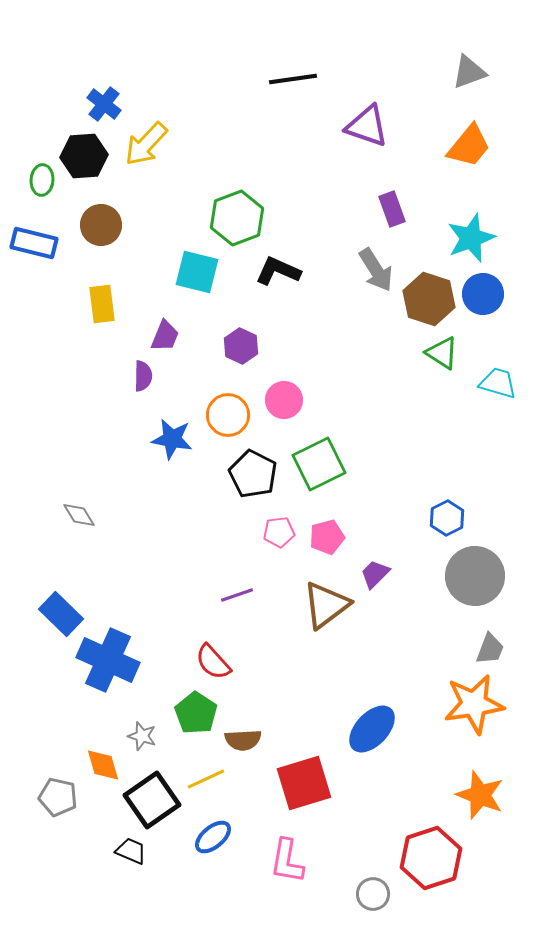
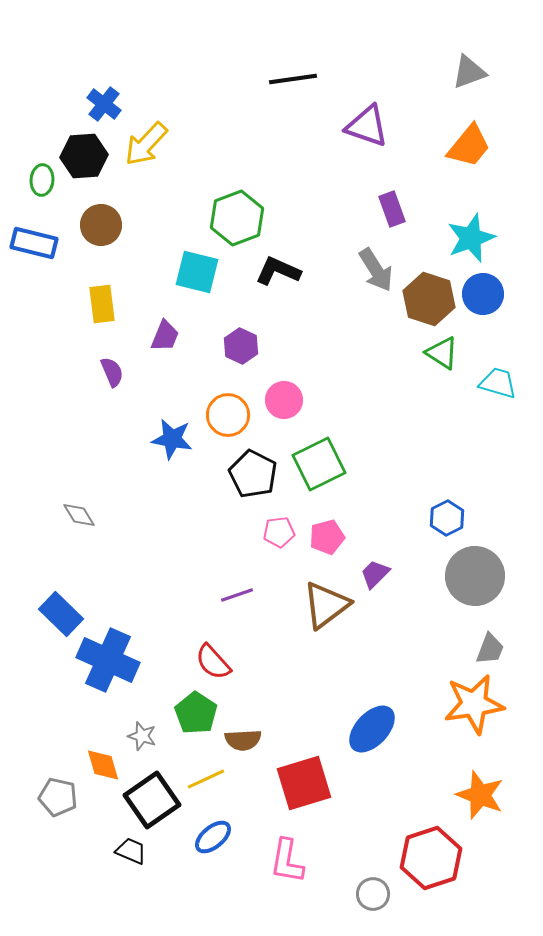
purple semicircle at (143, 376): moved 31 px left, 4 px up; rotated 24 degrees counterclockwise
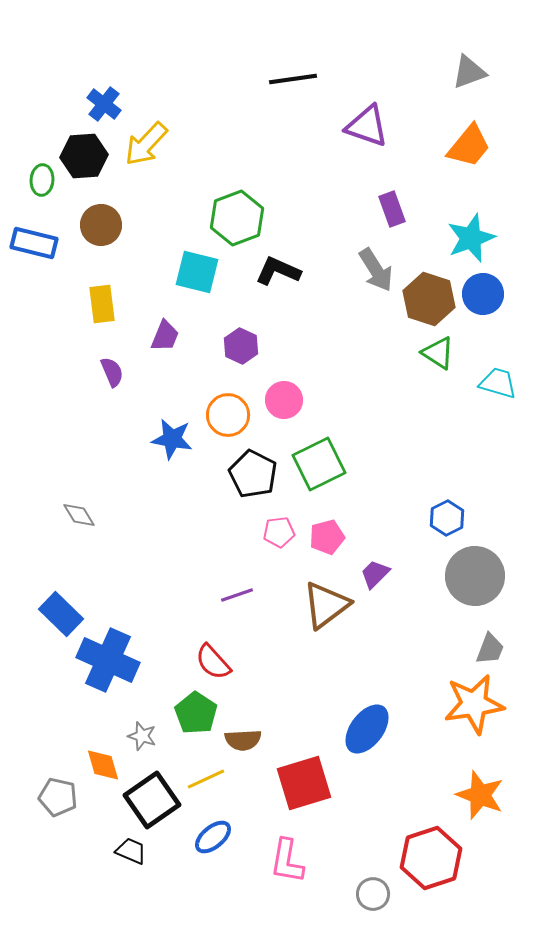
green triangle at (442, 353): moved 4 px left
blue ellipse at (372, 729): moved 5 px left; rotated 6 degrees counterclockwise
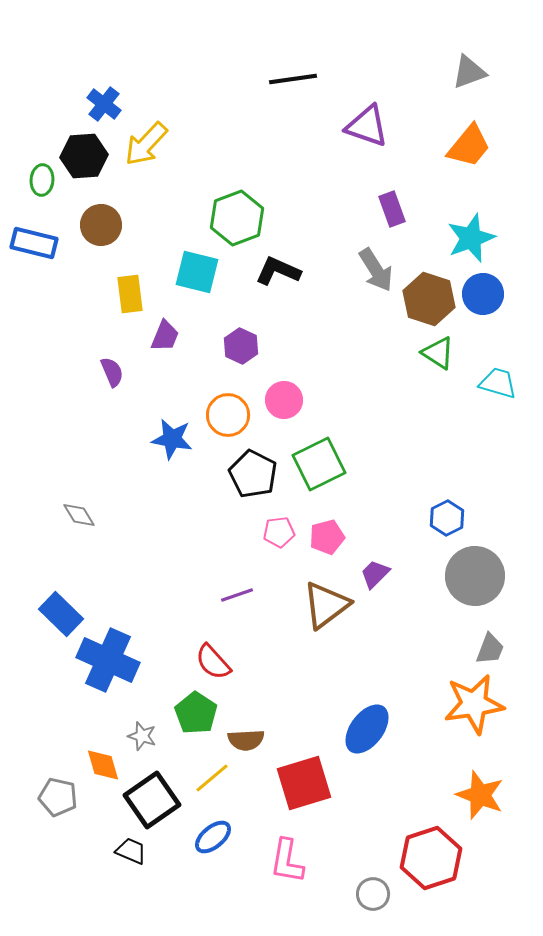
yellow rectangle at (102, 304): moved 28 px right, 10 px up
brown semicircle at (243, 740): moved 3 px right
yellow line at (206, 779): moved 6 px right, 1 px up; rotated 15 degrees counterclockwise
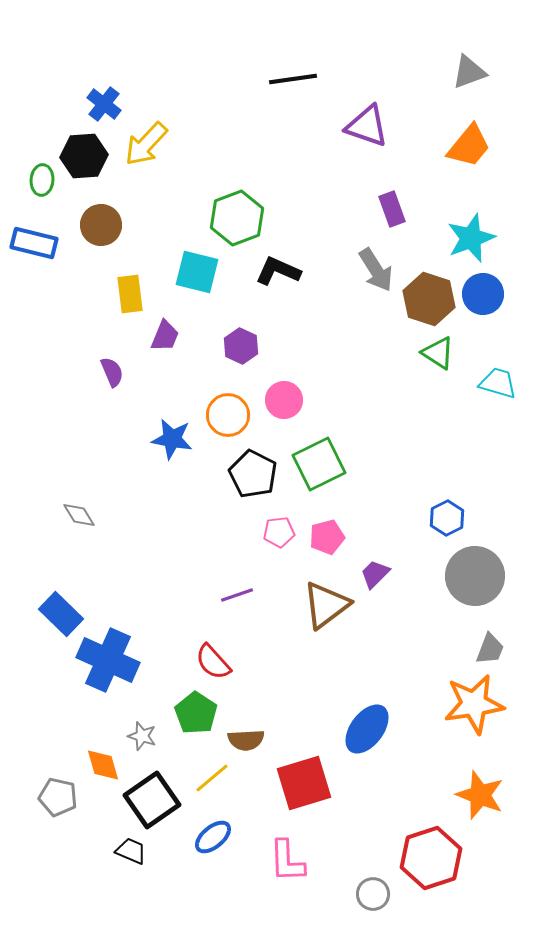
pink L-shape at (287, 861): rotated 12 degrees counterclockwise
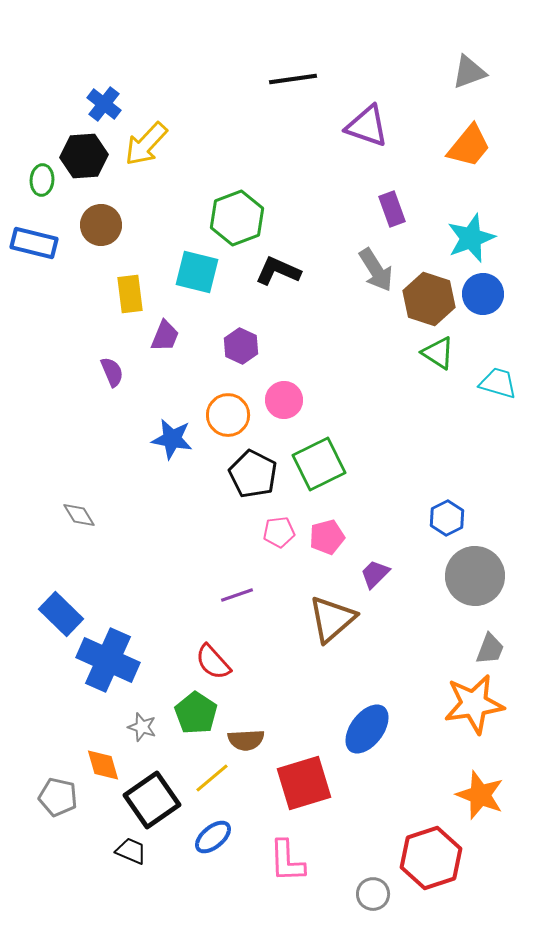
brown triangle at (326, 605): moved 6 px right, 14 px down; rotated 4 degrees counterclockwise
gray star at (142, 736): moved 9 px up
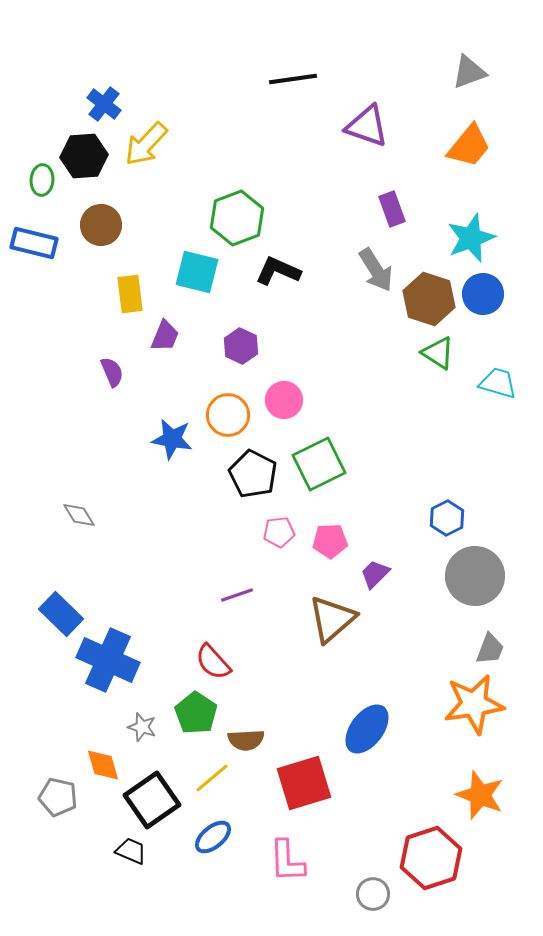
pink pentagon at (327, 537): moved 3 px right, 4 px down; rotated 12 degrees clockwise
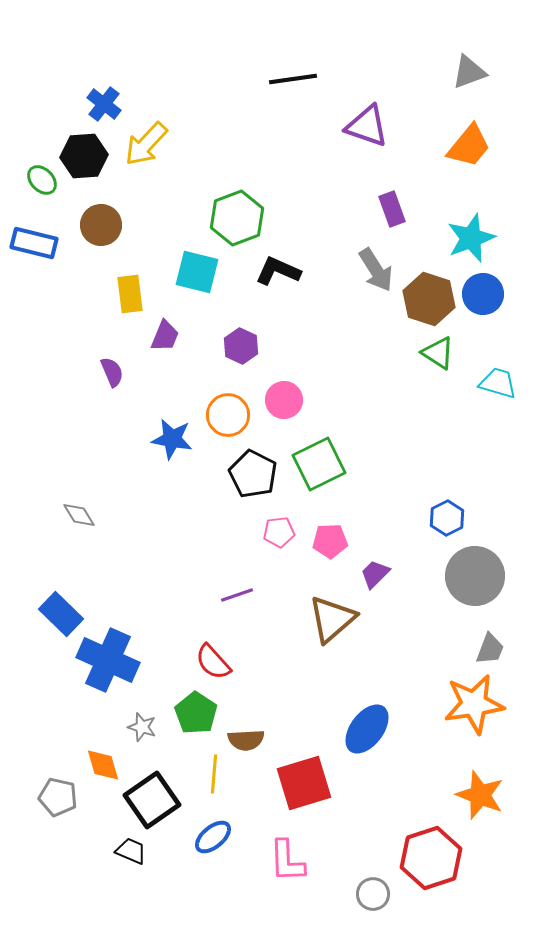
green ellipse at (42, 180): rotated 48 degrees counterclockwise
yellow line at (212, 778): moved 2 px right, 4 px up; rotated 45 degrees counterclockwise
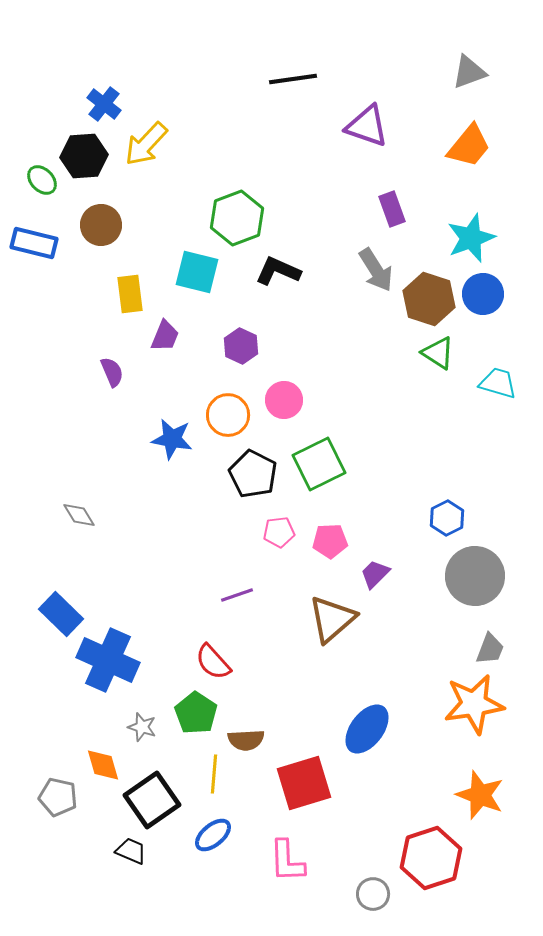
blue ellipse at (213, 837): moved 2 px up
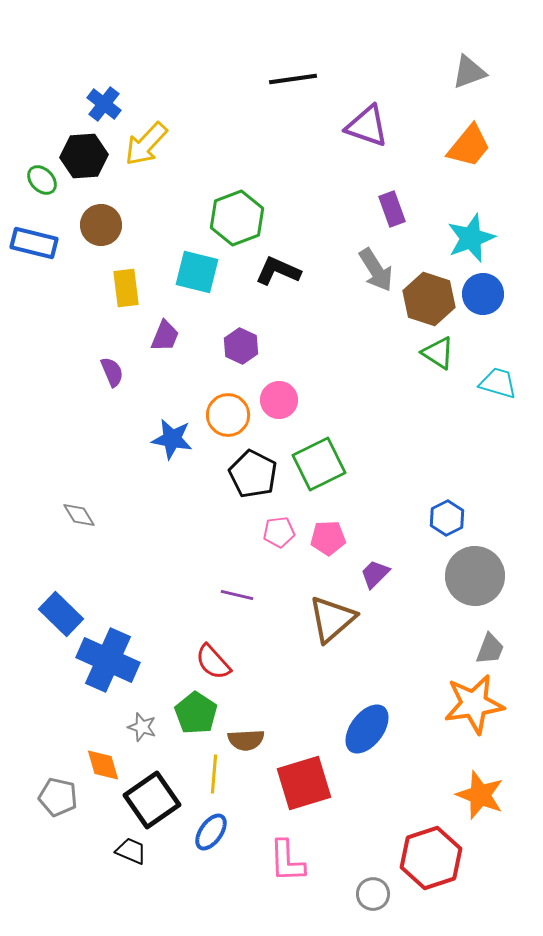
yellow rectangle at (130, 294): moved 4 px left, 6 px up
pink circle at (284, 400): moved 5 px left
pink pentagon at (330, 541): moved 2 px left, 3 px up
purple line at (237, 595): rotated 32 degrees clockwise
blue ellipse at (213, 835): moved 2 px left, 3 px up; rotated 15 degrees counterclockwise
